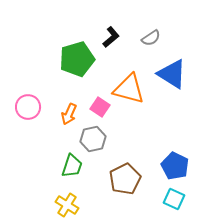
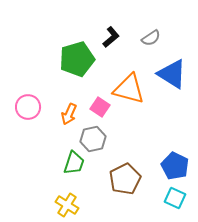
green trapezoid: moved 2 px right, 3 px up
cyan square: moved 1 px right, 1 px up
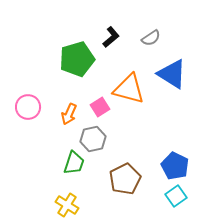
pink square: rotated 24 degrees clockwise
cyan square: moved 1 px right, 2 px up; rotated 30 degrees clockwise
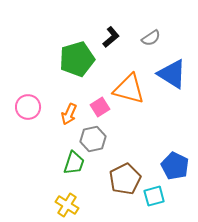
cyan square: moved 22 px left; rotated 20 degrees clockwise
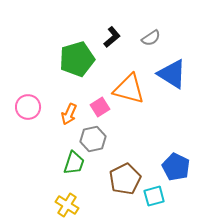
black L-shape: moved 1 px right
blue pentagon: moved 1 px right, 1 px down
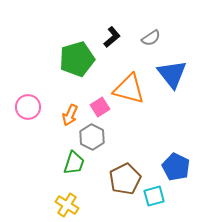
blue triangle: rotated 20 degrees clockwise
orange arrow: moved 1 px right, 1 px down
gray hexagon: moved 1 px left, 2 px up; rotated 20 degrees counterclockwise
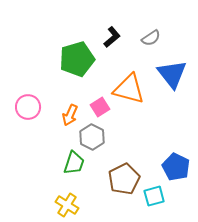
brown pentagon: moved 1 px left
